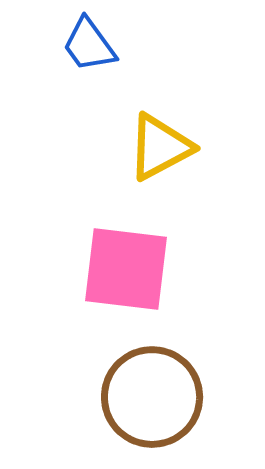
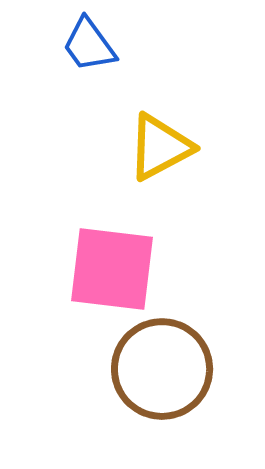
pink square: moved 14 px left
brown circle: moved 10 px right, 28 px up
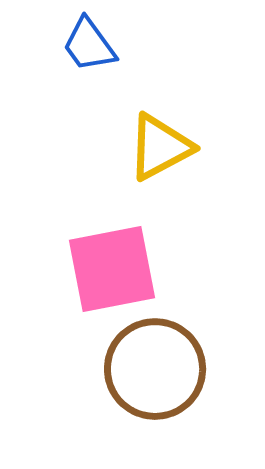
pink square: rotated 18 degrees counterclockwise
brown circle: moved 7 px left
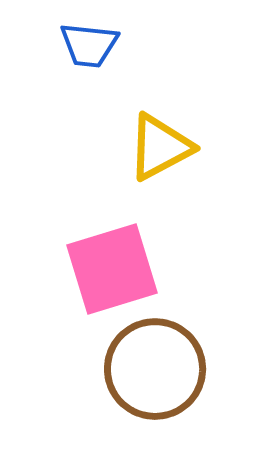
blue trapezoid: rotated 48 degrees counterclockwise
pink square: rotated 6 degrees counterclockwise
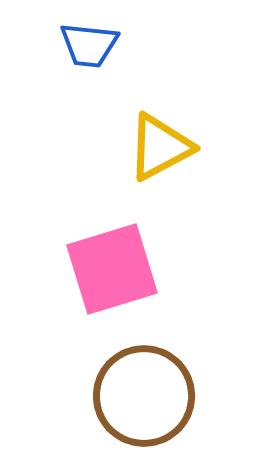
brown circle: moved 11 px left, 27 px down
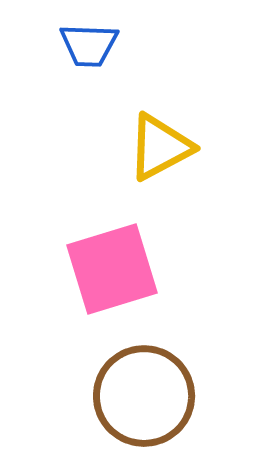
blue trapezoid: rotated 4 degrees counterclockwise
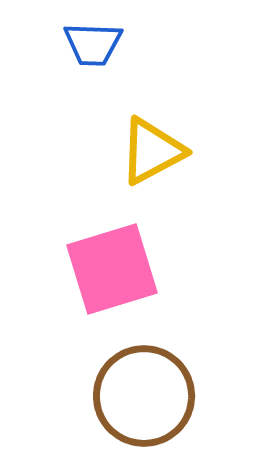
blue trapezoid: moved 4 px right, 1 px up
yellow triangle: moved 8 px left, 4 px down
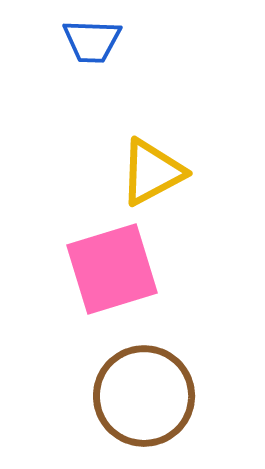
blue trapezoid: moved 1 px left, 3 px up
yellow triangle: moved 21 px down
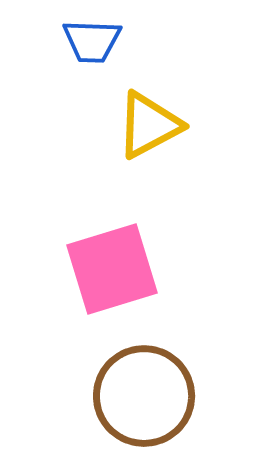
yellow triangle: moved 3 px left, 47 px up
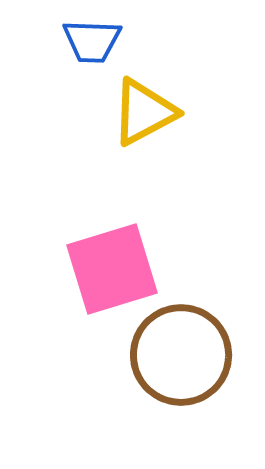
yellow triangle: moved 5 px left, 13 px up
brown circle: moved 37 px right, 41 px up
